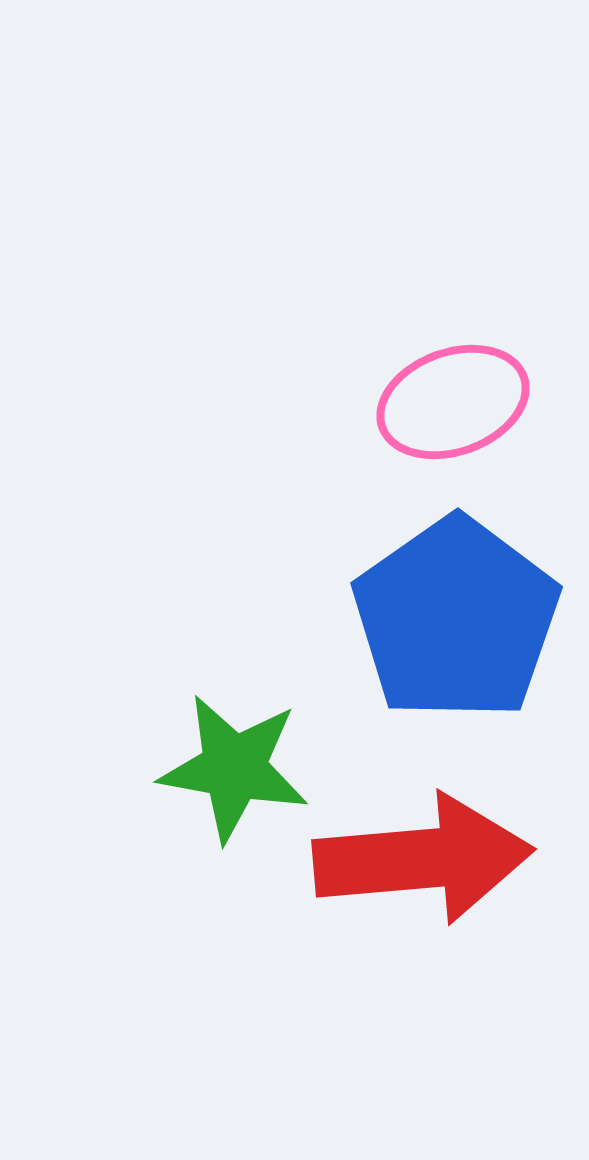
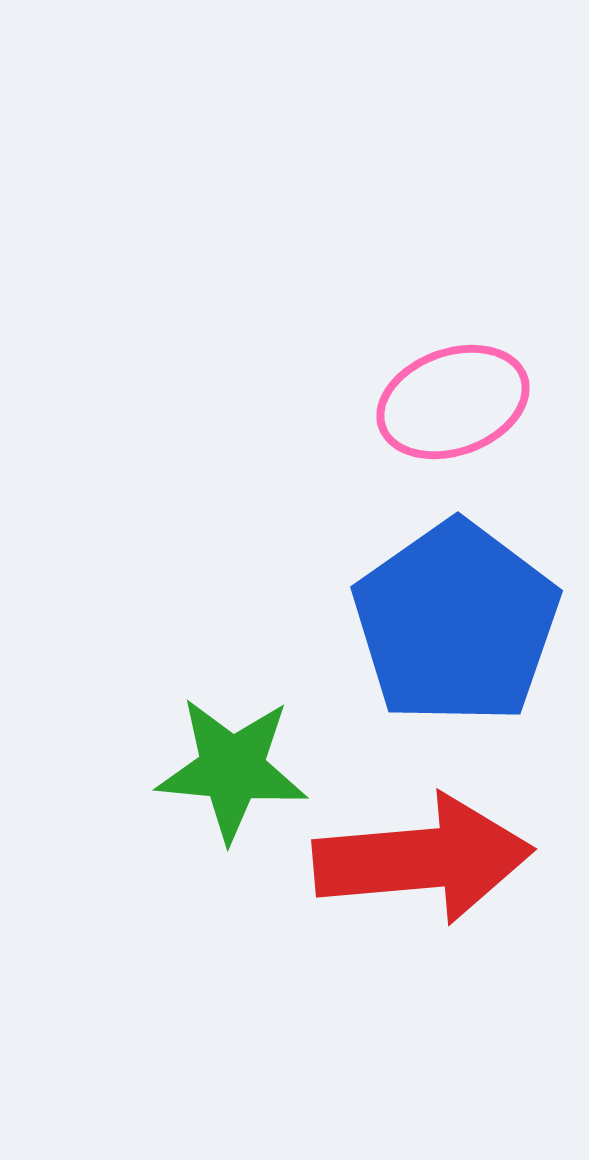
blue pentagon: moved 4 px down
green star: moved 2 px left, 1 px down; rotated 5 degrees counterclockwise
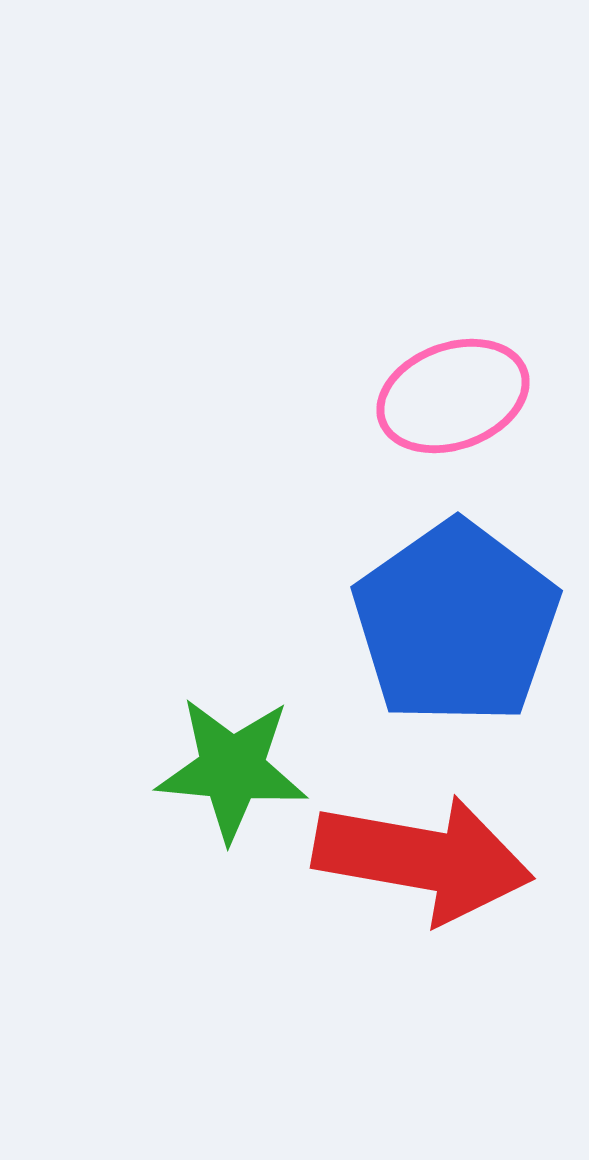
pink ellipse: moved 6 px up
red arrow: rotated 15 degrees clockwise
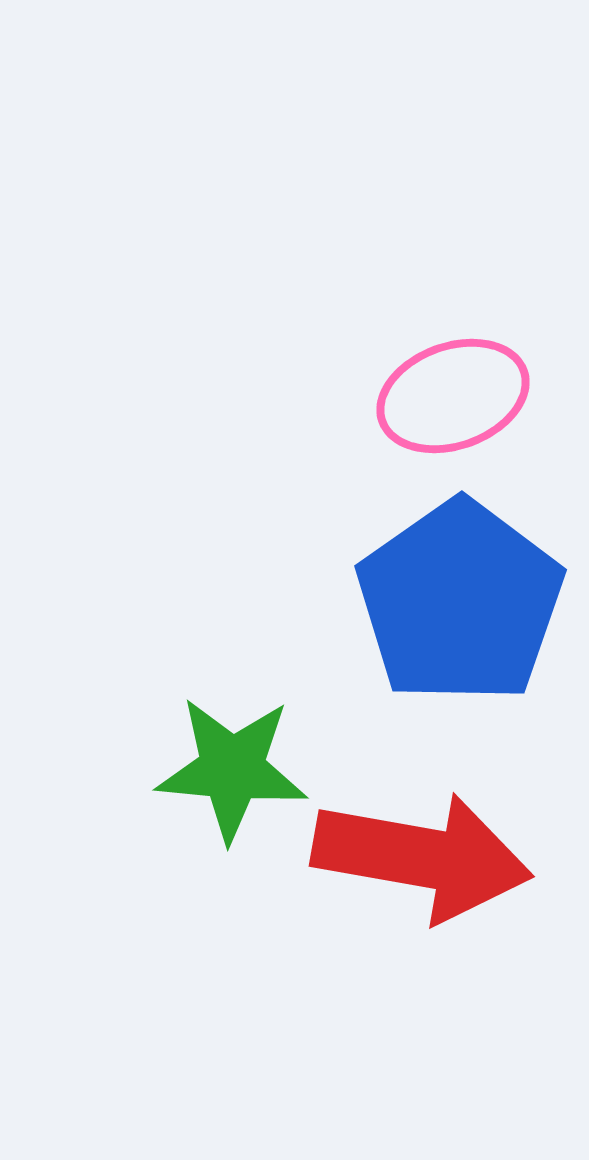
blue pentagon: moved 4 px right, 21 px up
red arrow: moved 1 px left, 2 px up
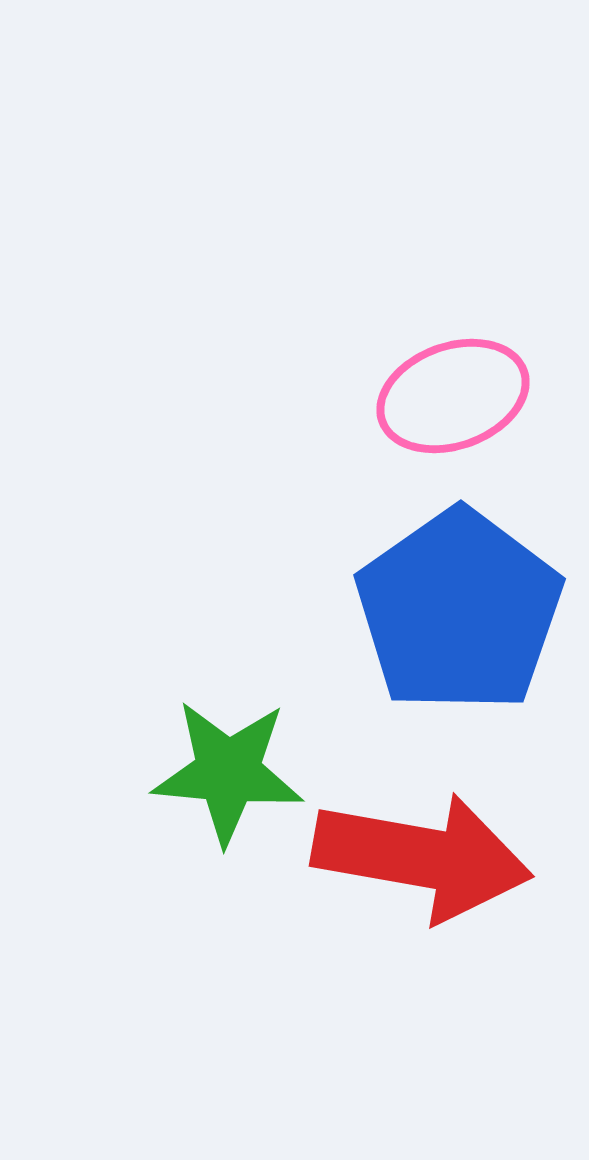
blue pentagon: moved 1 px left, 9 px down
green star: moved 4 px left, 3 px down
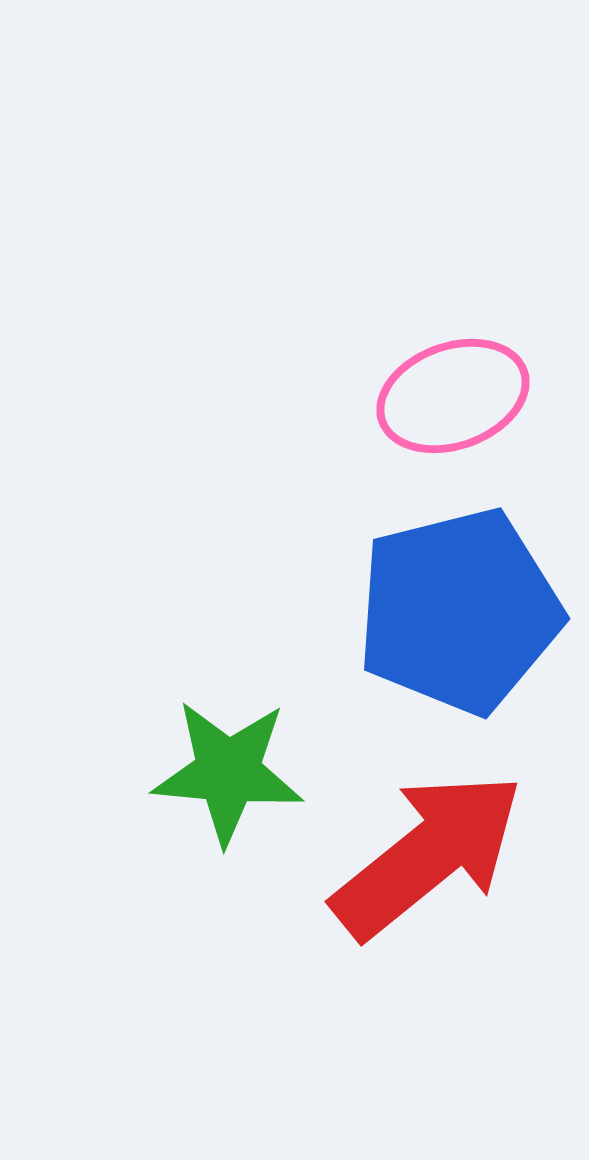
blue pentagon: rotated 21 degrees clockwise
red arrow: moved 6 px right, 2 px up; rotated 49 degrees counterclockwise
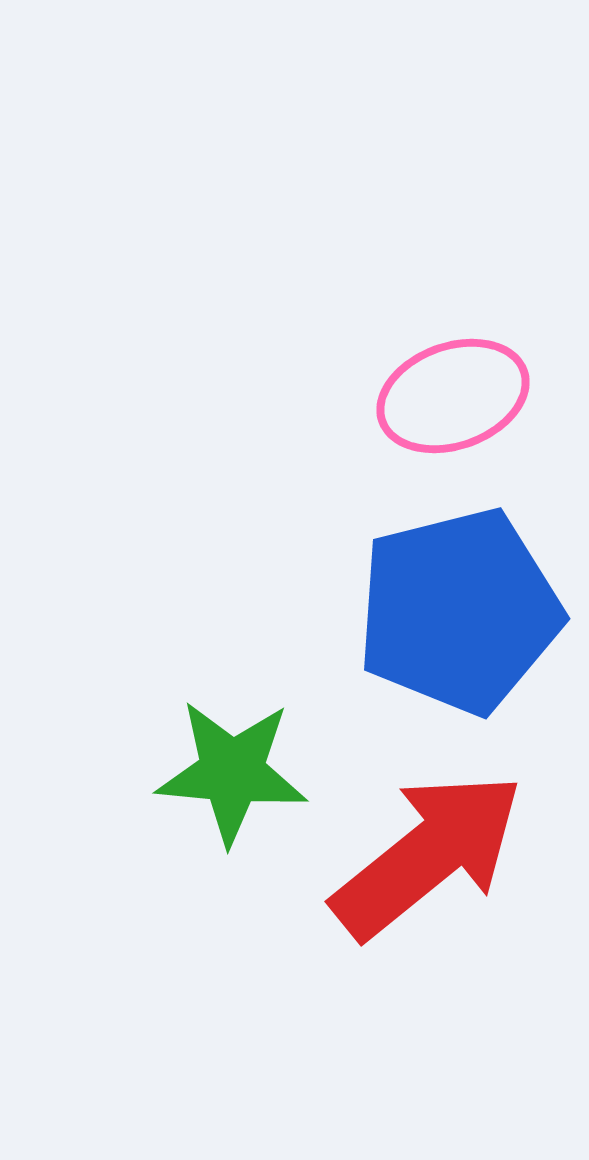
green star: moved 4 px right
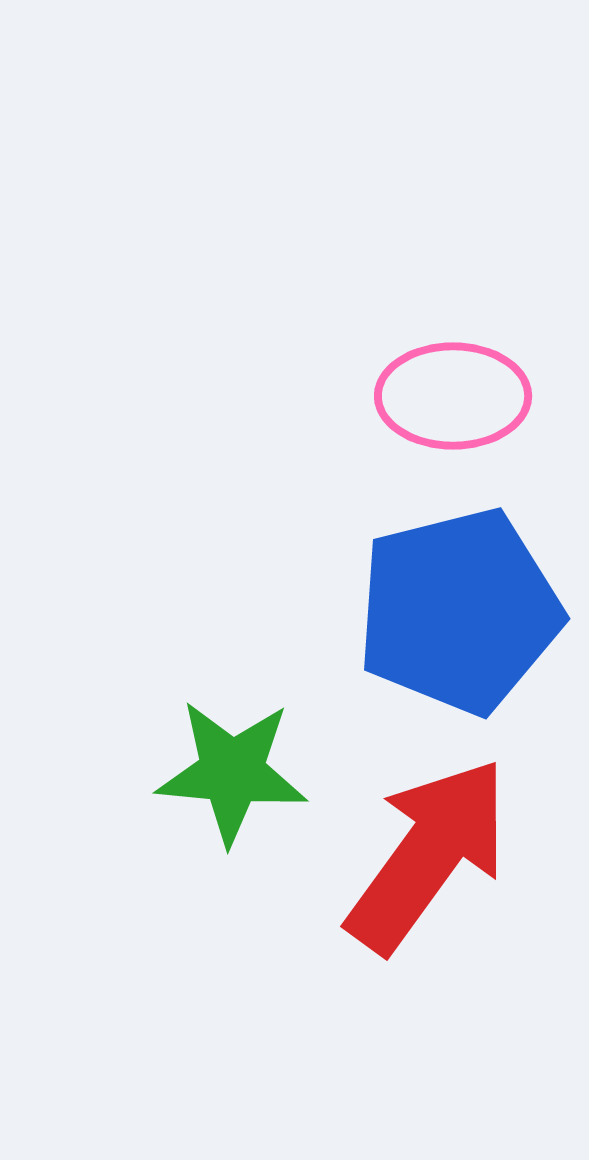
pink ellipse: rotated 20 degrees clockwise
red arrow: rotated 15 degrees counterclockwise
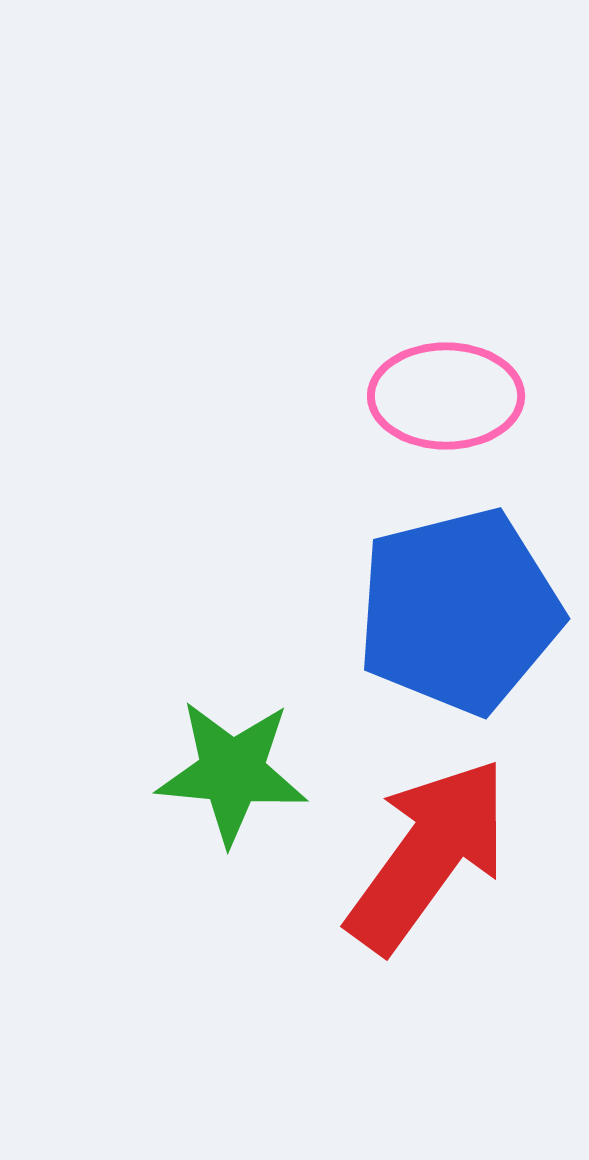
pink ellipse: moved 7 px left
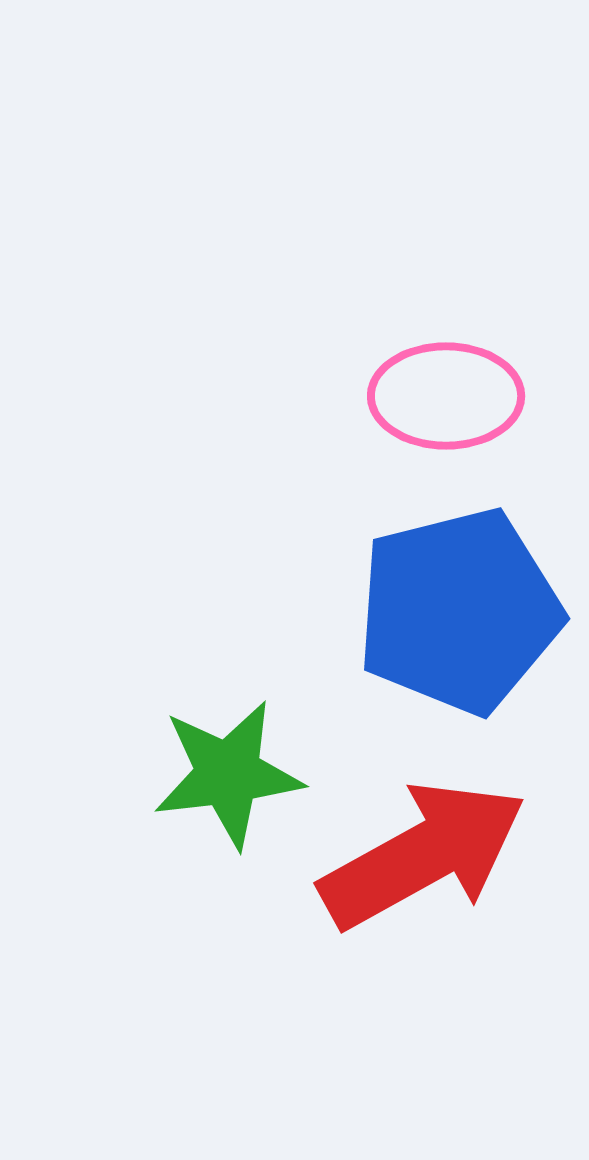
green star: moved 4 px left, 2 px down; rotated 12 degrees counterclockwise
red arrow: moved 5 px left; rotated 25 degrees clockwise
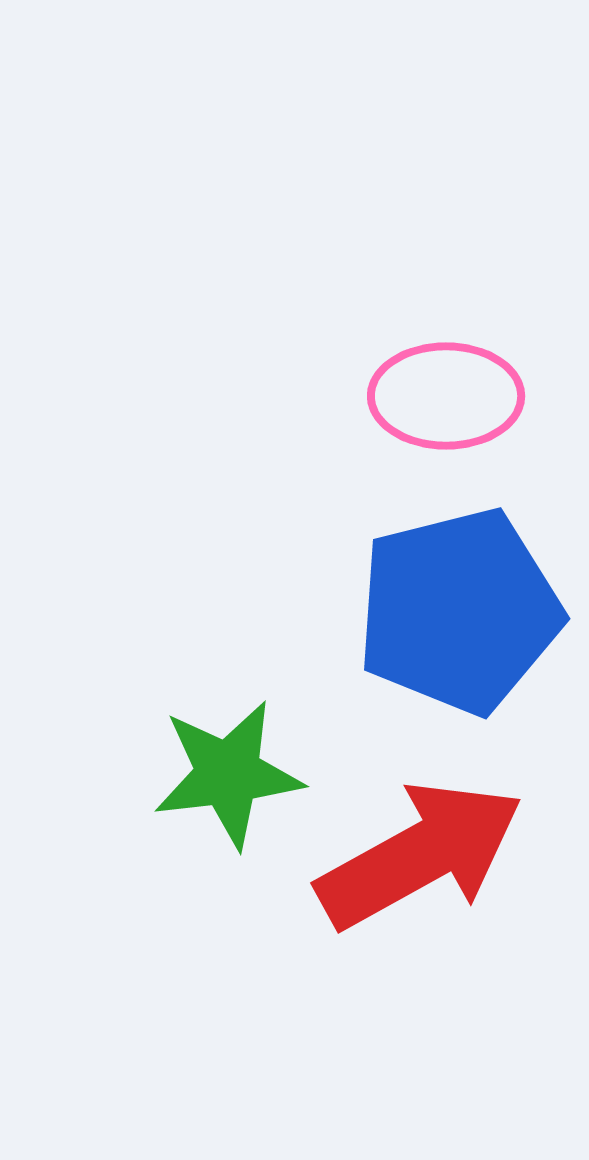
red arrow: moved 3 px left
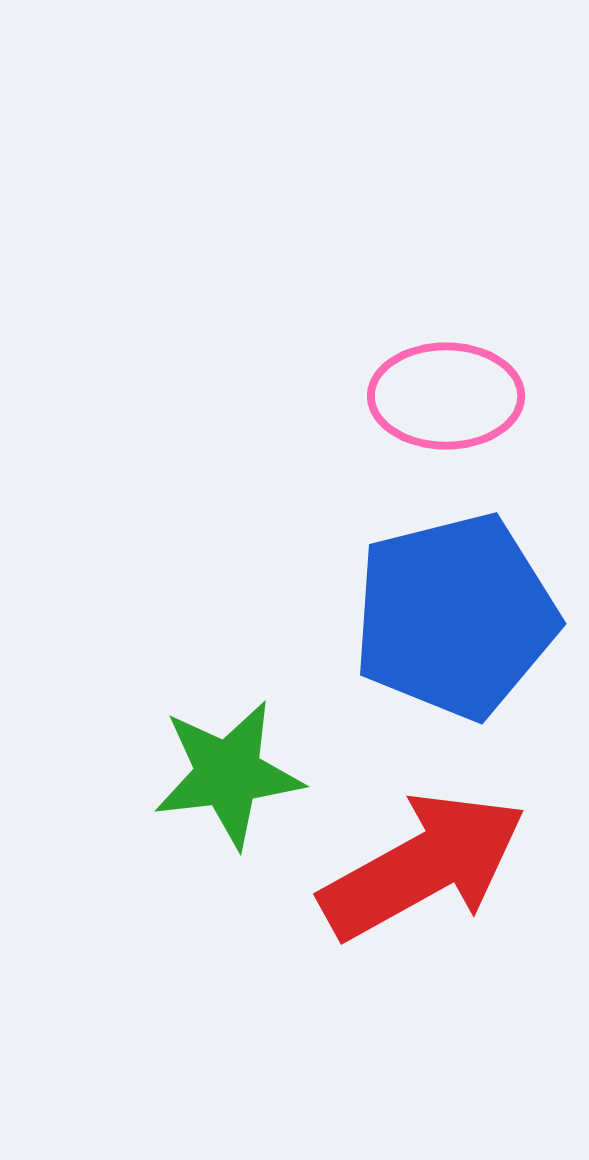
blue pentagon: moved 4 px left, 5 px down
red arrow: moved 3 px right, 11 px down
